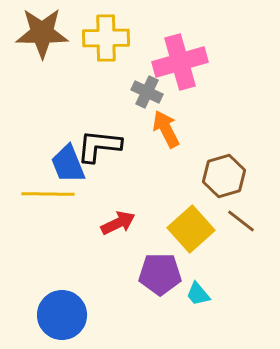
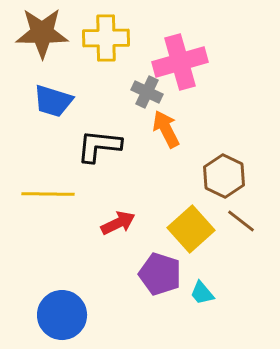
blue trapezoid: moved 15 px left, 63 px up; rotated 51 degrees counterclockwise
brown hexagon: rotated 18 degrees counterclockwise
purple pentagon: rotated 18 degrees clockwise
cyan trapezoid: moved 4 px right, 1 px up
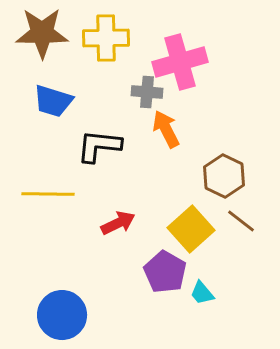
gray cross: rotated 20 degrees counterclockwise
purple pentagon: moved 5 px right, 2 px up; rotated 12 degrees clockwise
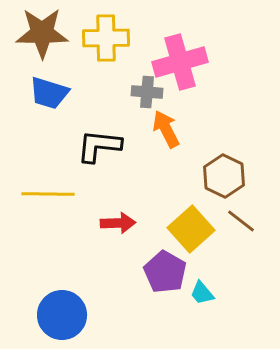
blue trapezoid: moved 4 px left, 8 px up
red arrow: rotated 24 degrees clockwise
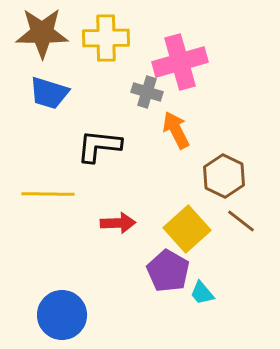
gray cross: rotated 12 degrees clockwise
orange arrow: moved 10 px right, 1 px down
yellow square: moved 4 px left
purple pentagon: moved 3 px right, 1 px up
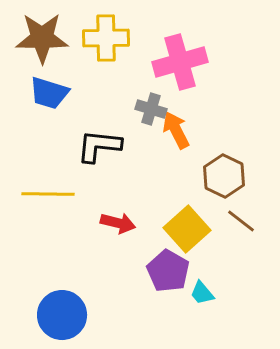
brown star: moved 5 px down
gray cross: moved 4 px right, 17 px down
red arrow: rotated 16 degrees clockwise
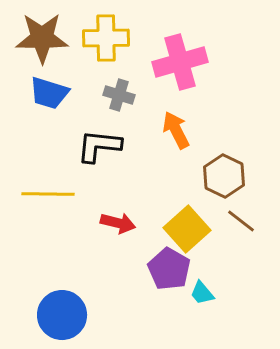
gray cross: moved 32 px left, 14 px up
purple pentagon: moved 1 px right, 2 px up
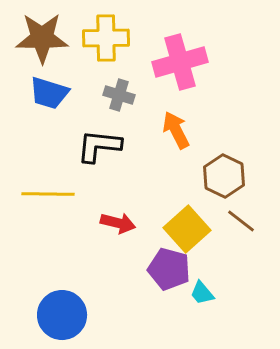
purple pentagon: rotated 15 degrees counterclockwise
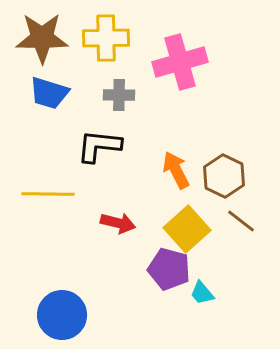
gray cross: rotated 16 degrees counterclockwise
orange arrow: moved 40 px down
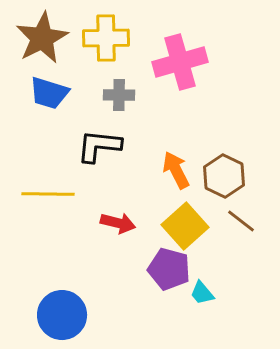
brown star: rotated 28 degrees counterclockwise
yellow square: moved 2 px left, 3 px up
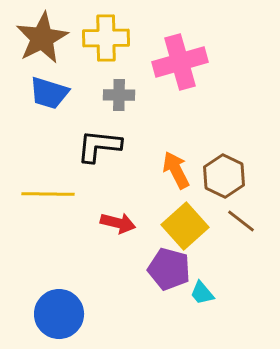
blue circle: moved 3 px left, 1 px up
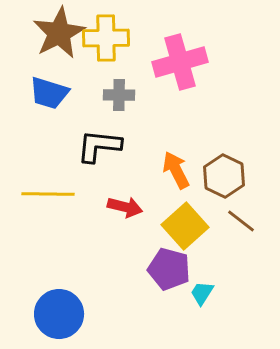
brown star: moved 17 px right, 5 px up
red arrow: moved 7 px right, 16 px up
cyan trapezoid: rotated 72 degrees clockwise
